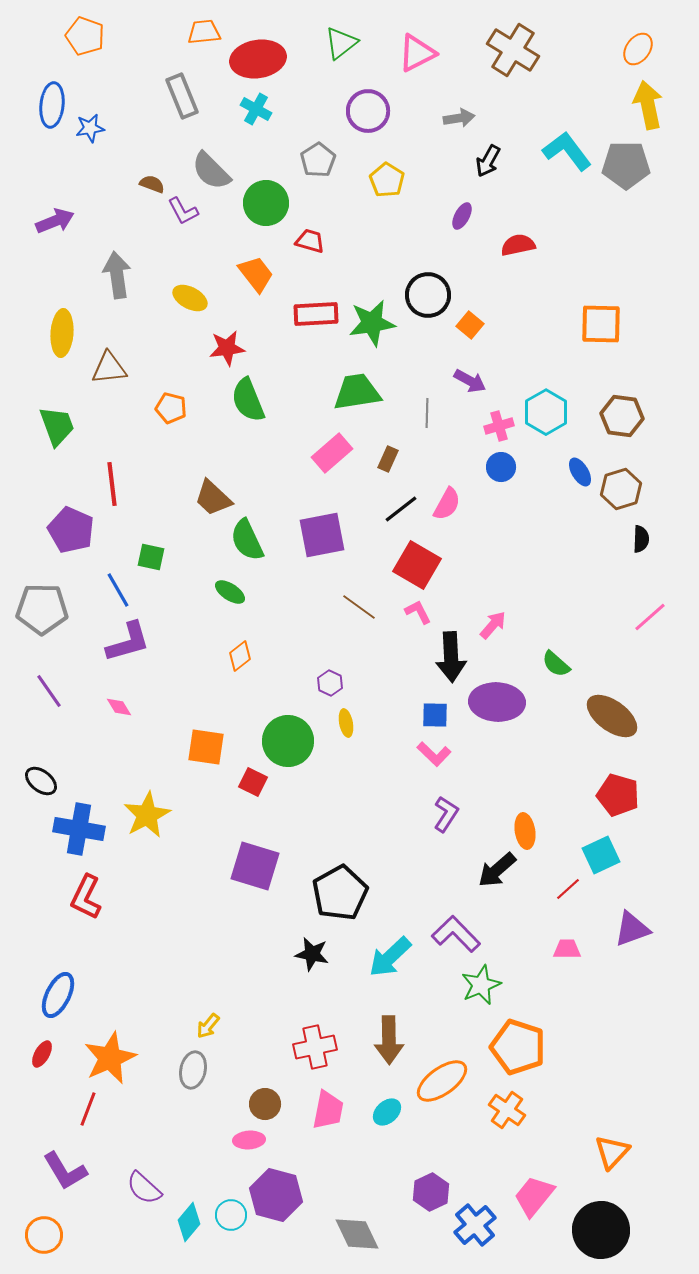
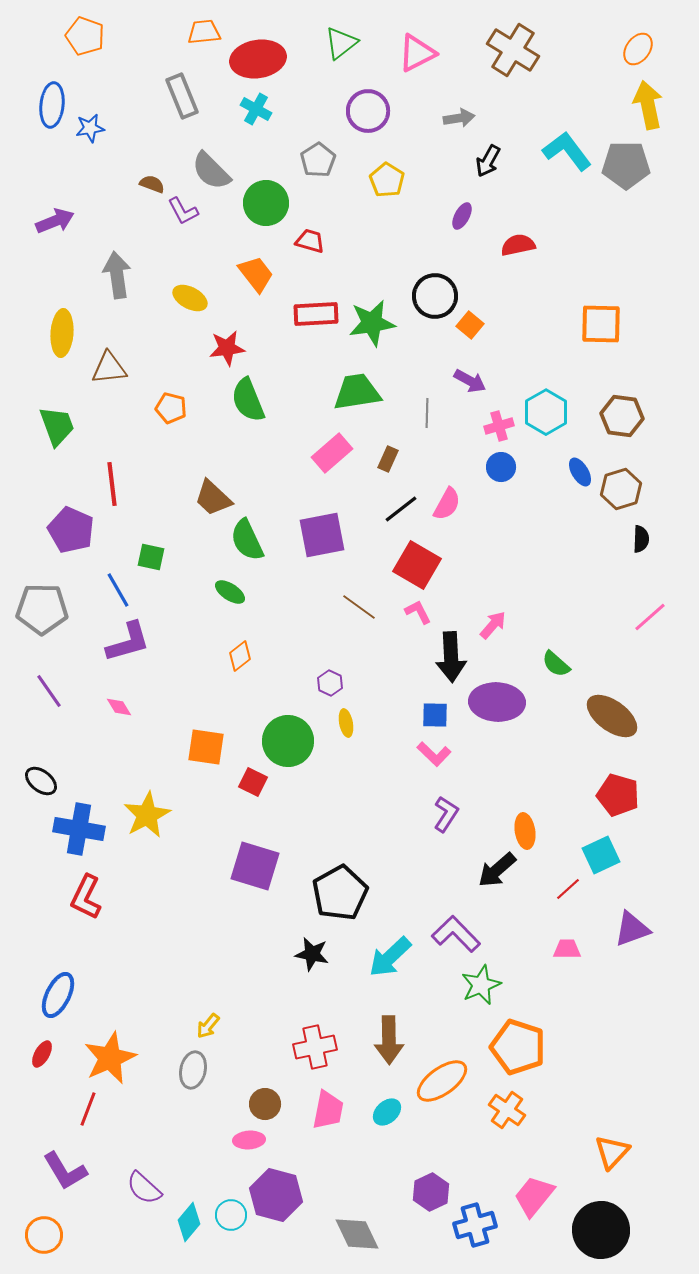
black circle at (428, 295): moved 7 px right, 1 px down
blue cross at (475, 1225): rotated 24 degrees clockwise
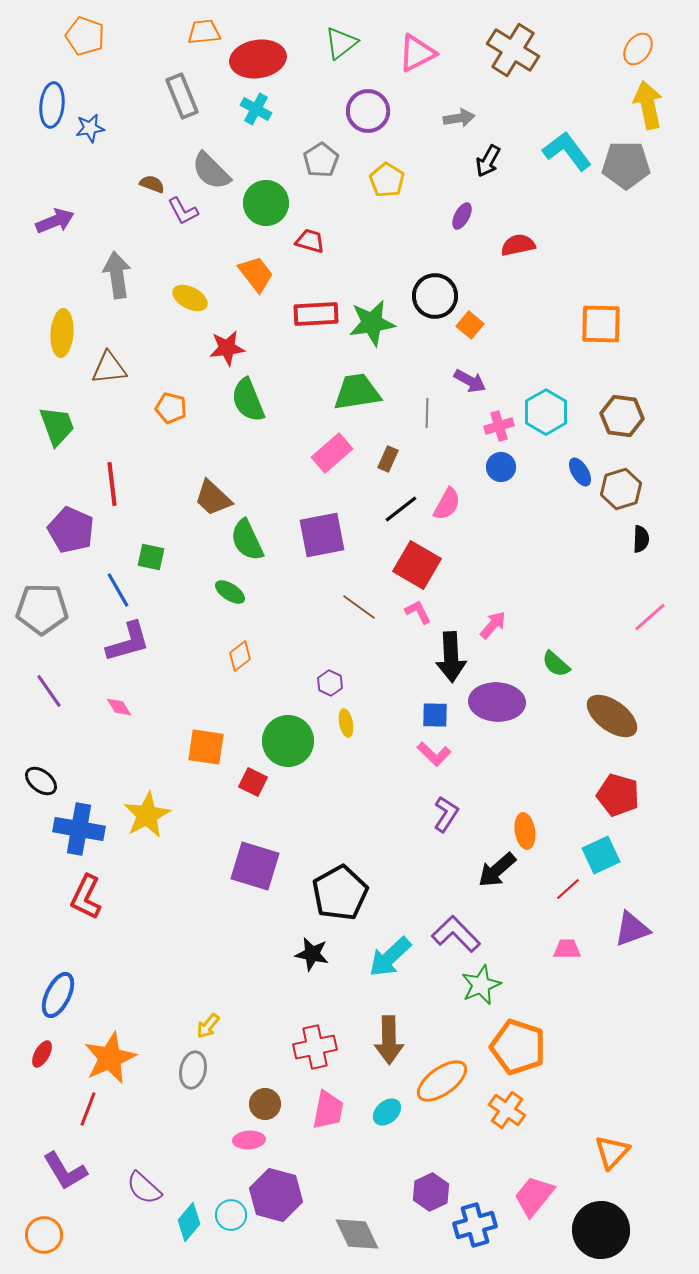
gray pentagon at (318, 160): moved 3 px right
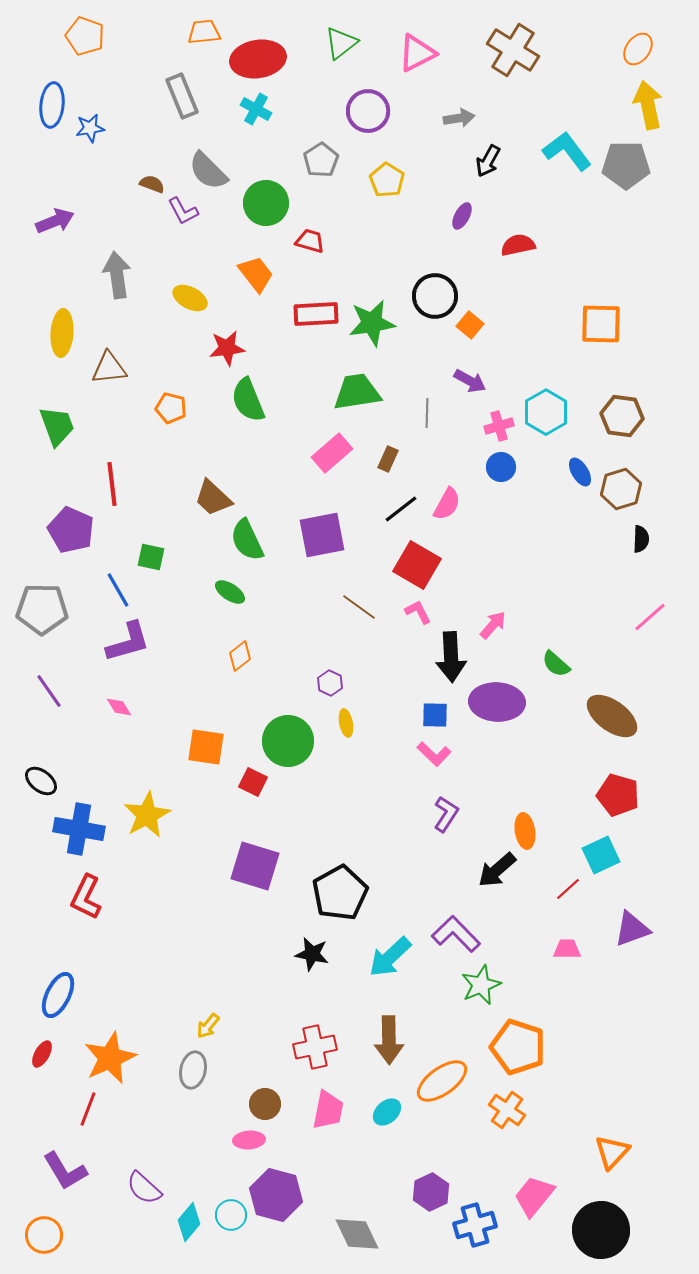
gray semicircle at (211, 171): moved 3 px left
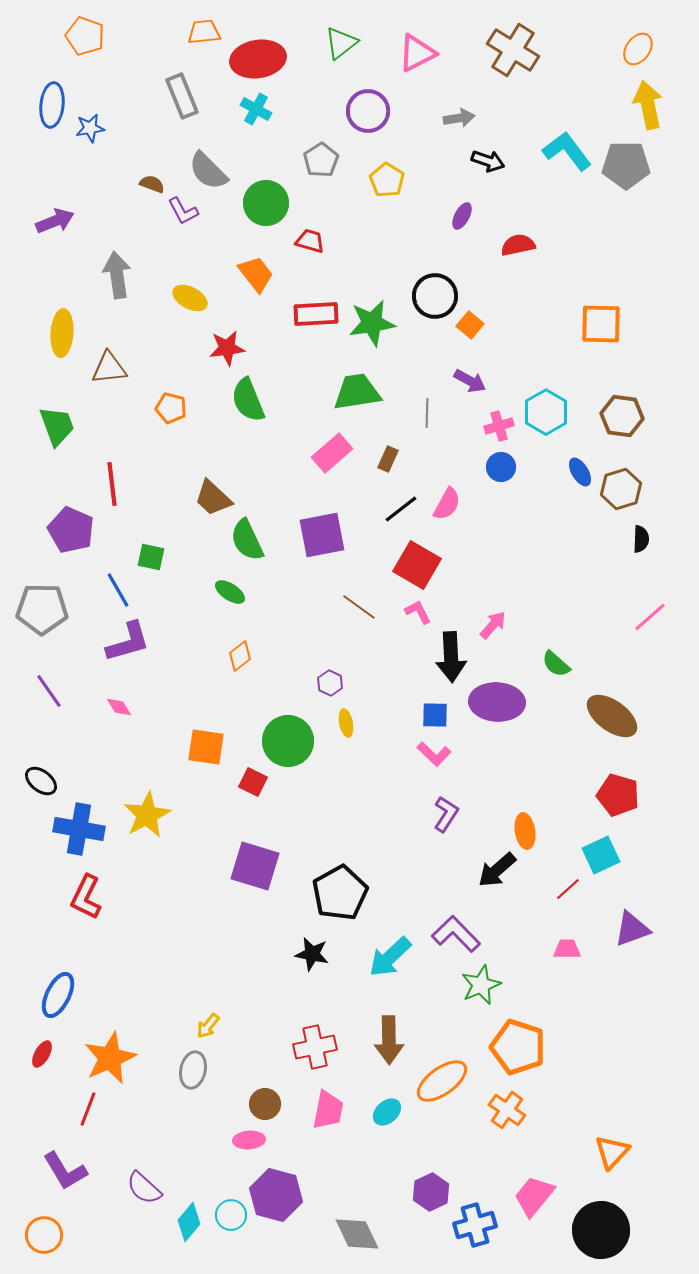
black arrow at (488, 161): rotated 100 degrees counterclockwise
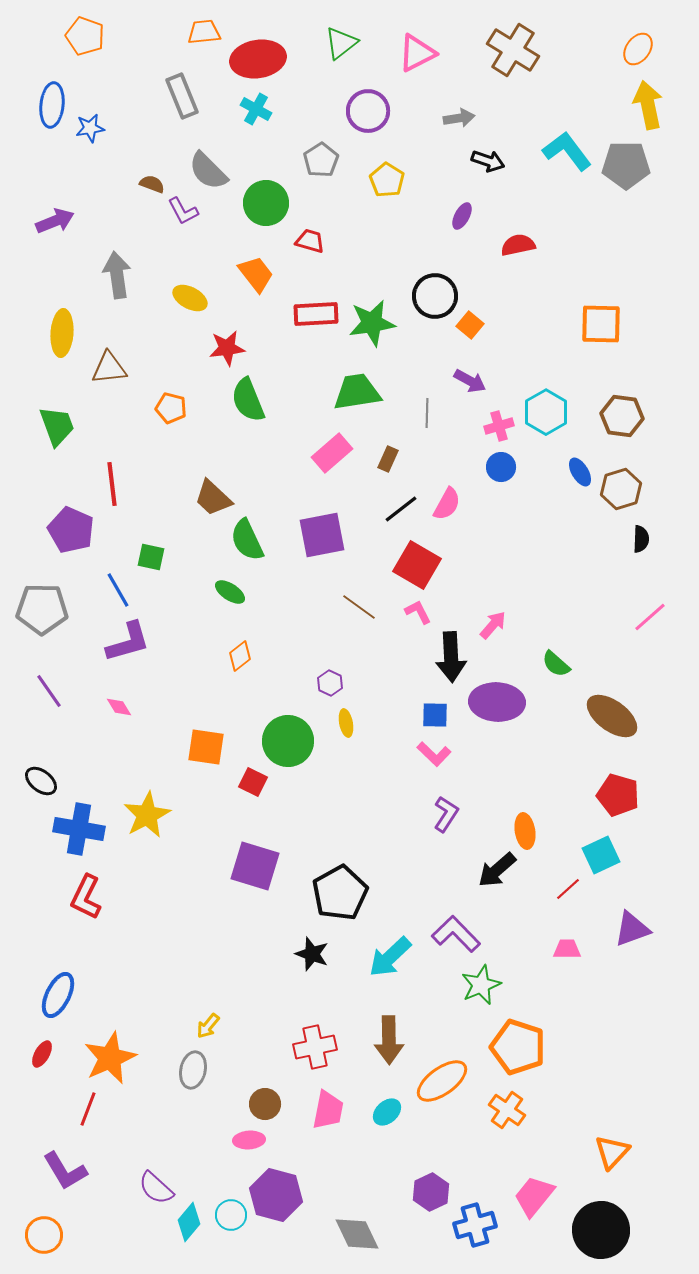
black star at (312, 954): rotated 8 degrees clockwise
purple semicircle at (144, 1188): moved 12 px right
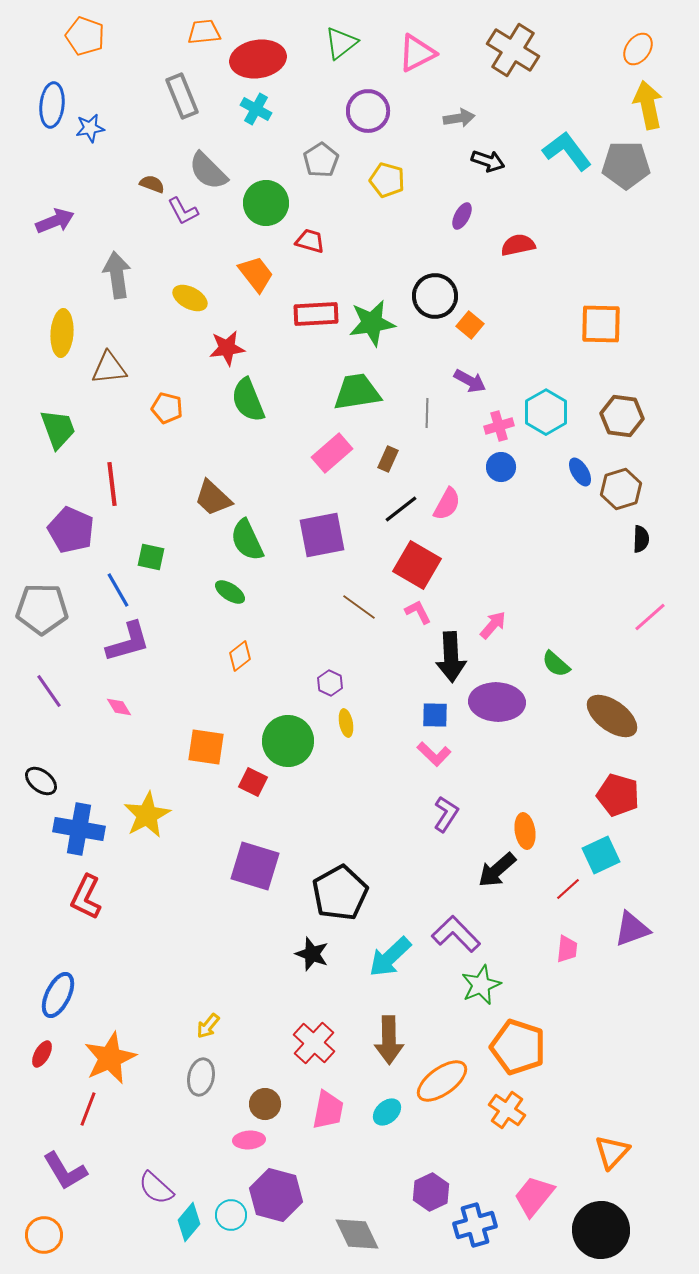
yellow pentagon at (387, 180): rotated 16 degrees counterclockwise
orange pentagon at (171, 408): moved 4 px left
green trapezoid at (57, 426): moved 1 px right, 3 px down
pink trapezoid at (567, 949): rotated 96 degrees clockwise
red cross at (315, 1047): moved 1 px left, 4 px up; rotated 36 degrees counterclockwise
gray ellipse at (193, 1070): moved 8 px right, 7 px down
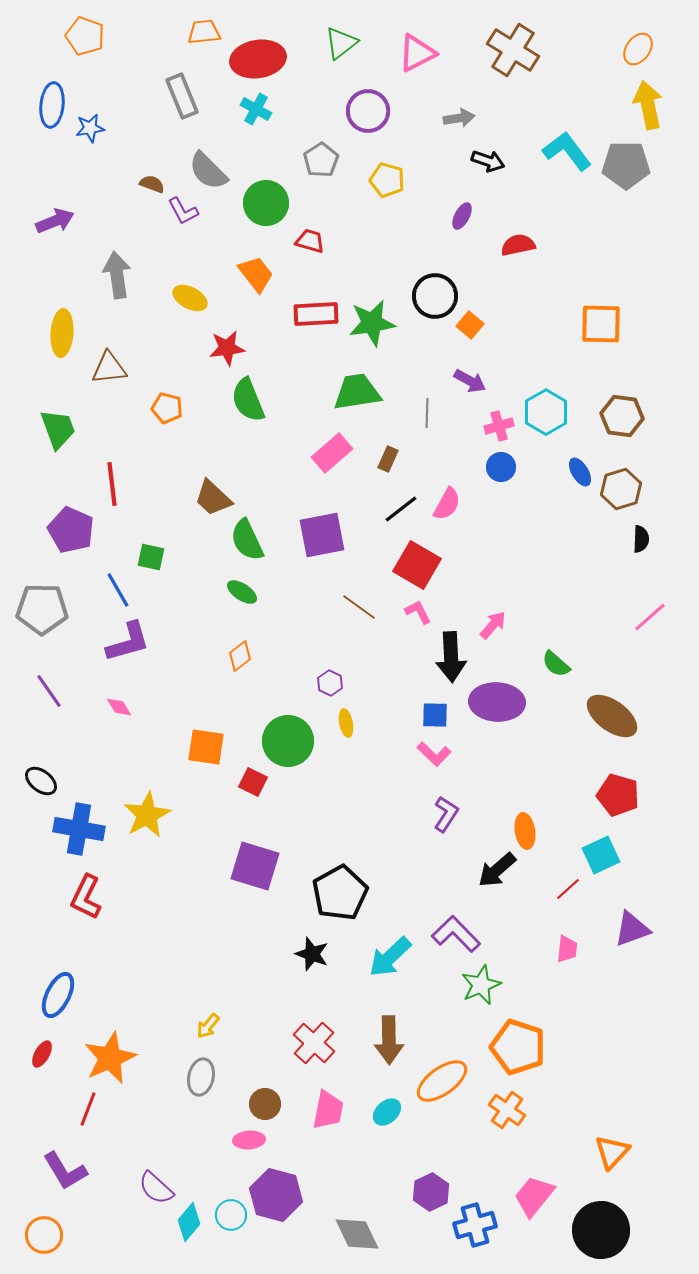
green ellipse at (230, 592): moved 12 px right
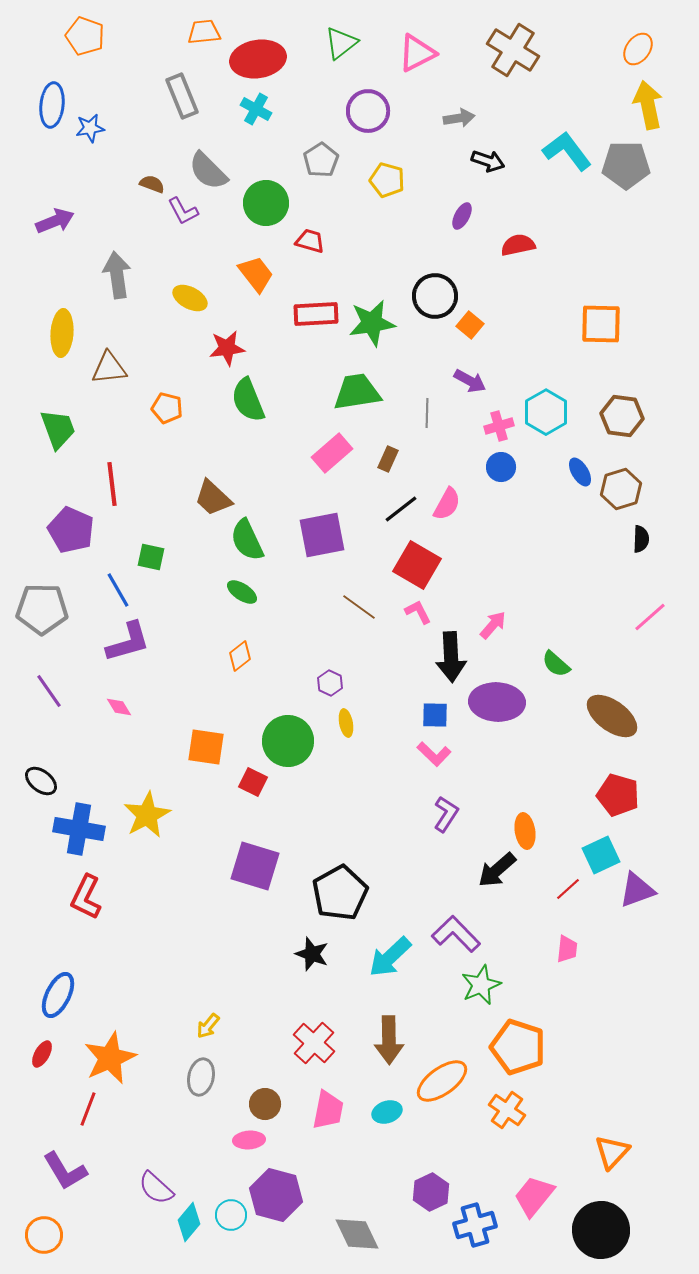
purple triangle at (632, 929): moved 5 px right, 39 px up
cyan ellipse at (387, 1112): rotated 24 degrees clockwise
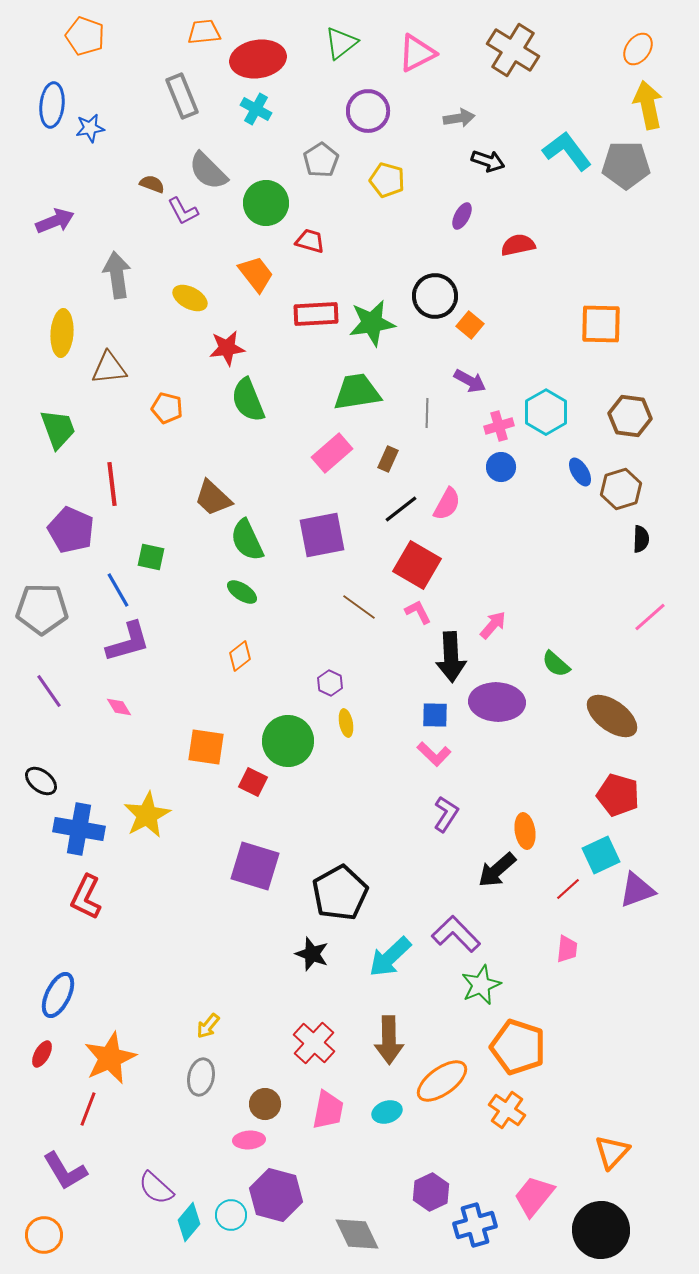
brown hexagon at (622, 416): moved 8 px right
